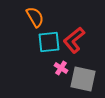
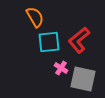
red L-shape: moved 5 px right
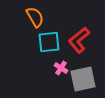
gray square: rotated 24 degrees counterclockwise
